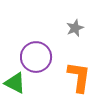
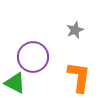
gray star: moved 2 px down
purple circle: moved 3 px left
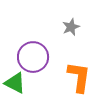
gray star: moved 4 px left, 3 px up
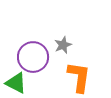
gray star: moved 8 px left, 18 px down
green triangle: moved 1 px right
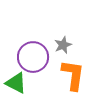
orange L-shape: moved 6 px left, 2 px up
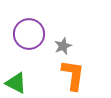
gray star: moved 1 px down
purple circle: moved 4 px left, 23 px up
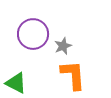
purple circle: moved 4 px right
orange L-shape: rotated 12 degrees counterclockwise
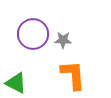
gray star: moved 6 px up; rotated 24 degrees clockwise
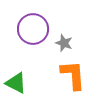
purple circle: moved 5 px up
gray star: moved 1 px right, 3 px down; rotated 18 degrees clockwise
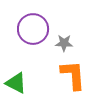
gray star: rotated 18 degrees counterclockwise
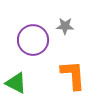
purple circle: moved 11 px down
gray star: moved 1 px right, 17 px up
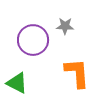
orange L-shape: moved 4 px right, 2 px up
green triangle: moved 1 px right
